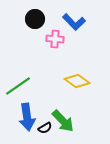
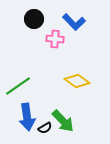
black circle: moved 1 px left
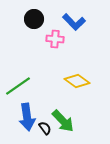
black semicircle: rotated 96 degrees counterclockwise
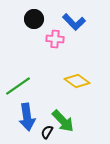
black semicircle: moved 2 px right, 4 px down; rotated 112 degrees counterclockwise
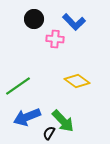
blue arrow: rotated 76 degrees clockwise
black semicircle: moved 2 px right, 1 px down
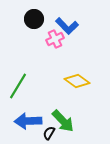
blue L-shape: moved 7 px left, 4 px down
pink cross: rotated 30 degrees counterclockwise
green line: rotated 24 degrees counterclockwise
blue arrow: moved 1 px right, 4 px down; rotated 20 degrees clockwise
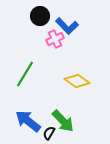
black circle: moved 6 px right, 3 px up
green line: moved 7 px right, 12 px up
blue arrow: rotated 40 degrees clockwise
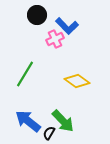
black circle: moved 3 px left, 1 px up
